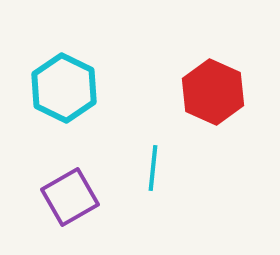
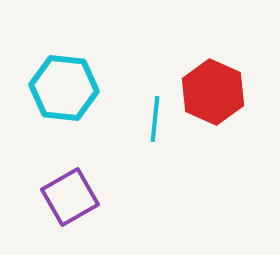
cyan hexagon: rotated 20 degrees counterclockwise
cyan line: moved 2 px right, 49 px up
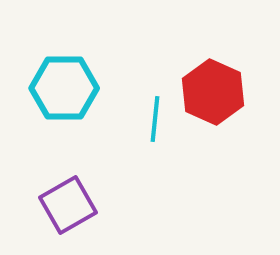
cyan hexagon: rotated 6 degrees counterclockwise
purple square: moved 2 px left, 8 px down
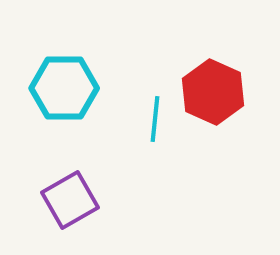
purple square: moved 2 px right, 5 px up
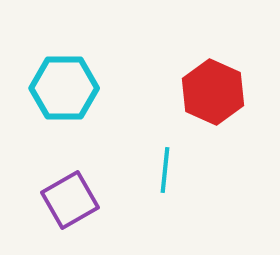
cyan line: moved 10 px right, 51 px down
